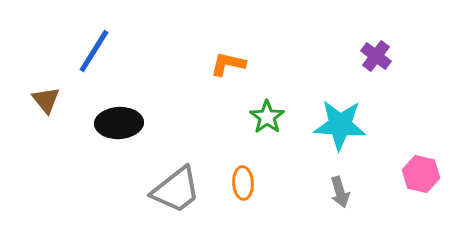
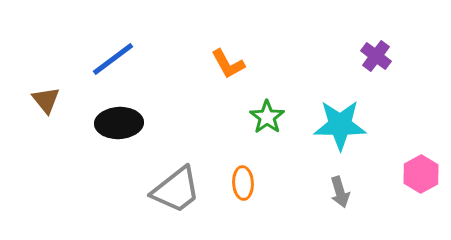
blue line: moved 19 px right, 8 px down; rotated 21 degrees clockwise
orange L-shape: rotated 132 degrees counterclockwise
cyan star: rotated 4 degrees counterclockwise
pink hexagon: rotated 18 degrees clockwise
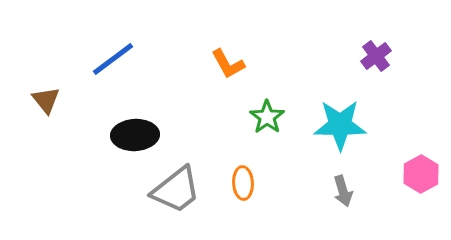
purple cross: rotated 16 degrees clockwise
black ellipse: moved 16 px right, 12 px down
gray arrow: moved 3 px right, 1 px up
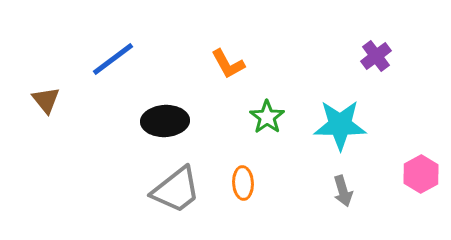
black ellipse: moved 30 px right, 14 px up
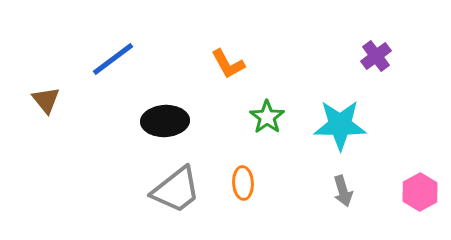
pink hexagon: moved 1 px left, 18 px down
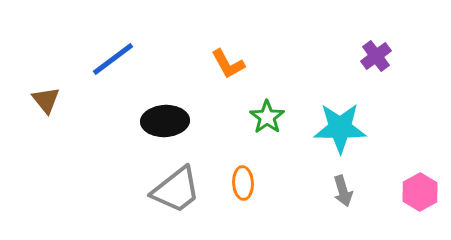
cyan star: moved 3 px down
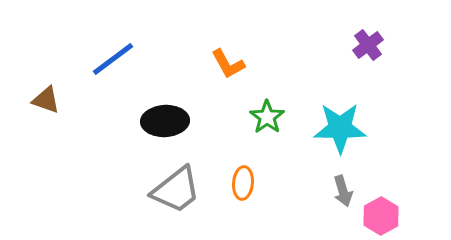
purple cross: moved 8 px left, 11 px up
brown triangle: rotated 32 degrees counterclockwise
orange ellipse: rotated 8 degrees clockwise
pink hexagon: moved 39 px left, 24 px down
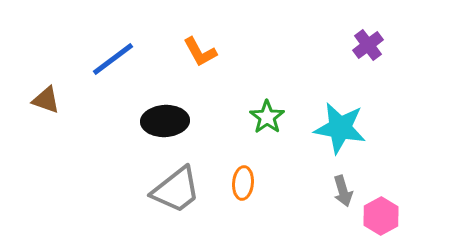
orange L-shape: moved 28 px left, 12 px up
cyan star: rotated 10 degrees clockwise
